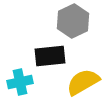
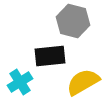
gray hexagon: rotated 20 degrees counterclockwise
cyan cross: rotated 20 degrees counterclockwise
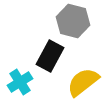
black rectangle: rotated 56 degrees counterclockwise
yellow semicircle: rotated 8 degrees counterclockwise
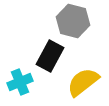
cyan cross: rotated 10 degrees clockwise
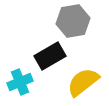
gray hexagon: rotated 24 degrees counterclockwise
black rectangle: rotated 32 degrees clockwise
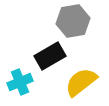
yellow semicircle: moved 2 px left
